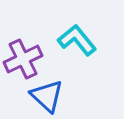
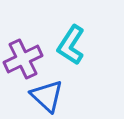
cyan L-shape: moved 6 px left, 5 px down; rotated 108 degrees counterclockwise
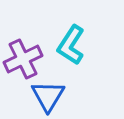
blue triangle: moved 1 px right; rotated 18 degrees clockwise
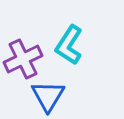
cyan L-shape: moved 2 px left
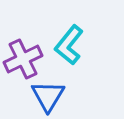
cyan L-shape: rotated 6 degrees clockwise
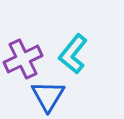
cyan L-shape: moved 4 px right, 9 px down
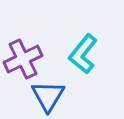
cyan L-shape: moved 10 px right
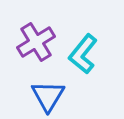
purple cross: moved 13 px right, 17 px up; rotated 6 degrees counterclockwise
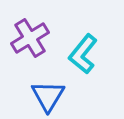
purple cross: moved 6 px left, 4 px up
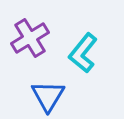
cyan L-shape: moved 1 px up
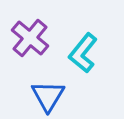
purple cross: rotated 18 degrees counterclockwise
